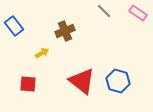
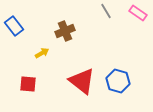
gray line: moved 2 px right; rotated 14 degrees clockwise
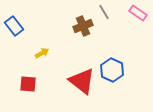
gray line: moved 2 px left, 1 px down
brown cross: moved 18 px right, 5 px up
blue hexagon: moved 6 px left, 11 px up; rotated 10 degrees clockwise
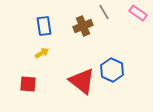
blue rectangle: moved 30 px right; rotated 30 degrees clockwise
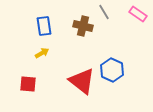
pink rectangle: moved 1 px down
brown cross: rotated 36 degrees clockwise
